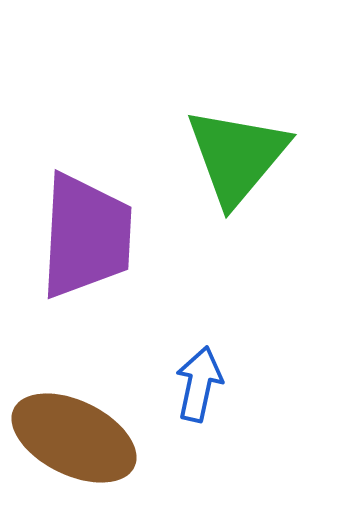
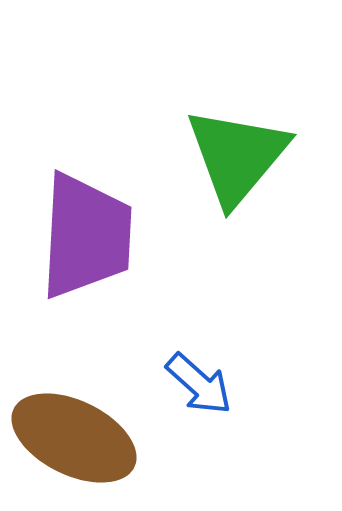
blue arrow: rotated 120 degrees clockwise
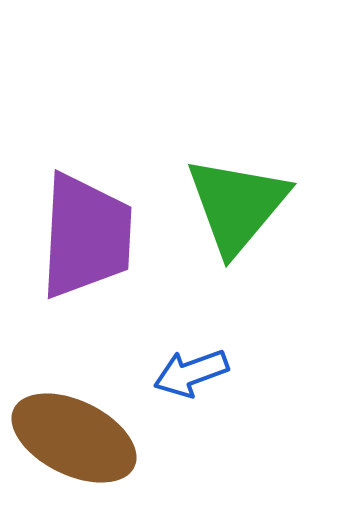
green triangle: moved 49 px down
blue arrow: moved 8 px left, 11 px up; rotated 118 degrees clockwise
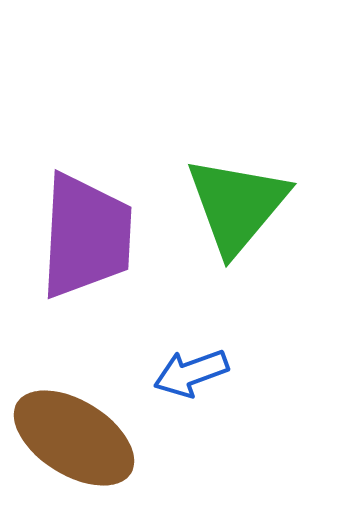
brown ellipse: rotated 6 degrees clockwise
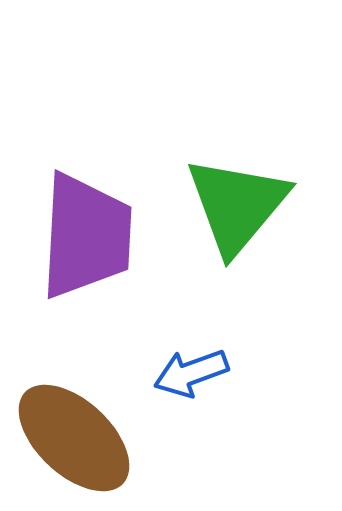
brown ellipse: rotated 11 degrees clockwise
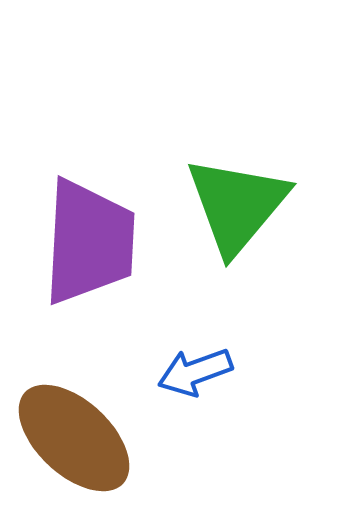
purple trapezoid: moved 3 px right, 6 px down
blue arrow: moved 4 px right, 1 px up
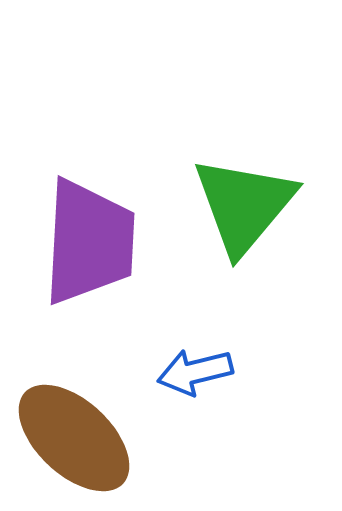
green triangle: moved 7 px right
blue arrow: rotated 6 degrees clockwise
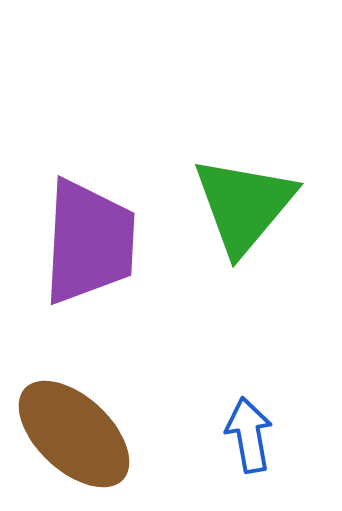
blue arrow: moved 54 px right, 63 px down; rotated 94 degrees clockwise
brown ellipse: moved 4 px up
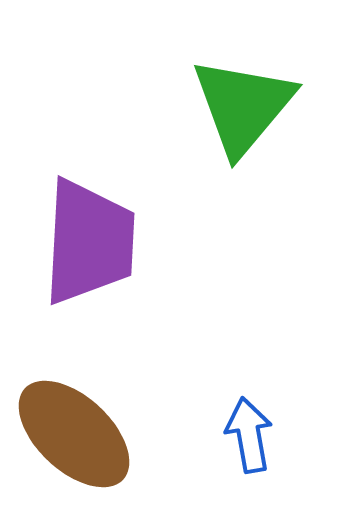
green triangle: moved 1 px left, 99 px up
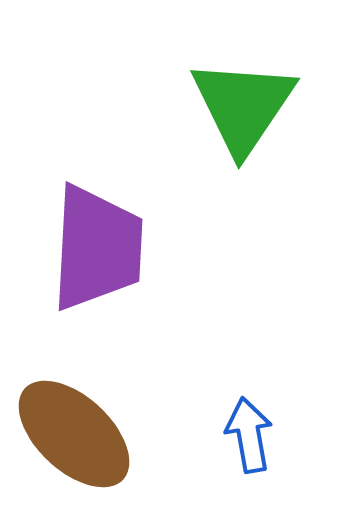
green triangle: rotated 6 degrees counterclockwise
purple trapezoid: moved 8 px right, 6 px down
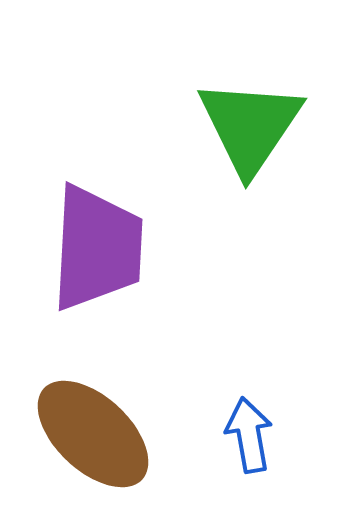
green triangle: moved 7 px right, 20 px down
brown ellipse: moved 19 px right
